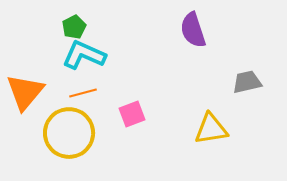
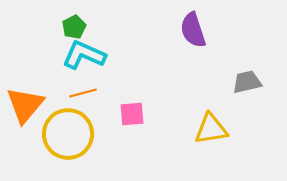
orange triangle: moved 13 px down
pink square: rotated 16 degrees clockwise
yellow circle: moved 1 px left, 1 px down
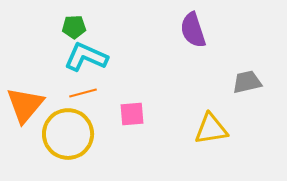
green pentagon: rotated 25 degrees clockwise
cyan L-shape: moved 2 px right, 2 px down
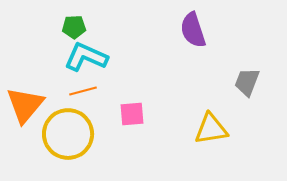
gray trapezoid: rotated 56 degrees counterclockwise
orange line: moved 2 px up
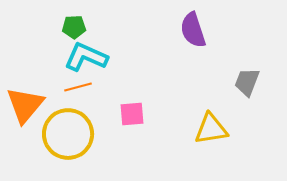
orange line: moved 5 px left, 4 px up
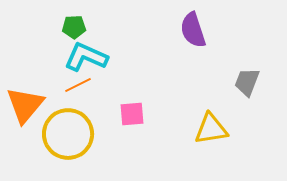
orange line: moved 2 px up; rotated 12 degrees counterclockwise
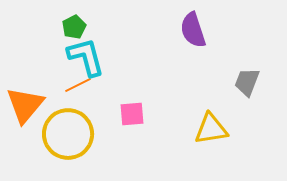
green pentagon: rotated 25 degrees counterclockwise
cyan L-shape: rotated 51 degrees clockwise
